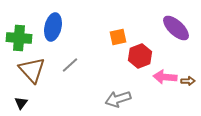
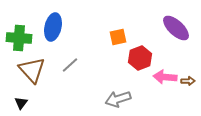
red hexagon: moved 2 px down
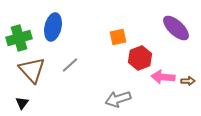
green cross: rotated 20 degrees counterclockwise
pink arrow: moved 2 px left
black triangle: moved 1 px right
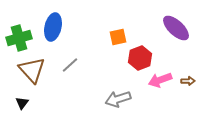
pink arrow: moved 3 px left, 3 px down; rotated 25 degrees counterclockwise
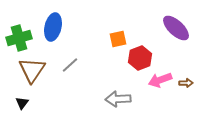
orange square: moved 2 px down
brown triangle: rotated 16 degrees clockwise
brown arrow: moved 2 px left, 2 px down
gray arrow: rotated 15 degrees clockwise
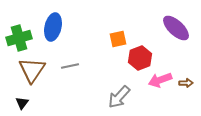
gray line: moved 1 px down; rotated 30 degrees clockwise
gray arrow: moved 1 px right, 2 px up; rotated 45 degrees counterclockwise
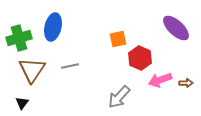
red hexagon: rotated 15 degrees counterclockwise
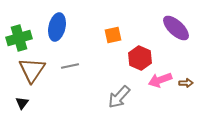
blue ellipse: moved 4 px right
orange square: moved 5 px left, 4 px up
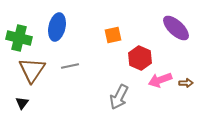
green cross: rotated 30 degrees clockwise
gray arrow: rotated 15 degrees counterclockwise
